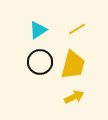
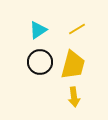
yellow arrow: rotated 108 degrees clockwise
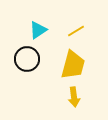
yellow line: moved 1 px left, 2 px down
black circle: moved 13 px left, 3 px up
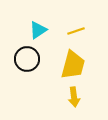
yellow line: rotated 12 degrees clockwise
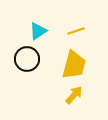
cyan triangle: moved 1 px down
yellow trapezoid: moved 1 px right
yellow arrow: moved 2 px up; rotated 132 degrees counterclockwise
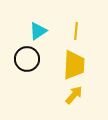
yellow line: rotated 66 degrees counterclockwise
yellow trapezoid: rotated 12 degrees counterclockwise
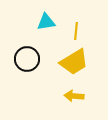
cyan triangle: moved 8 px right, 9 px up; rotated 24 degrees clockwise
yellow trapezoid: moved 3 px up; rotated 56 degrees clockwise
yellow arrow: moved 1 px down; rotated 126 degrees counterclockwise
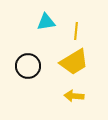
black circle: moved 1 px right, 7 px down
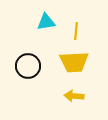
yellow trapezoid: rotated 28 degrees clockwise
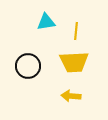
yellow arrow: moved 3 px left
